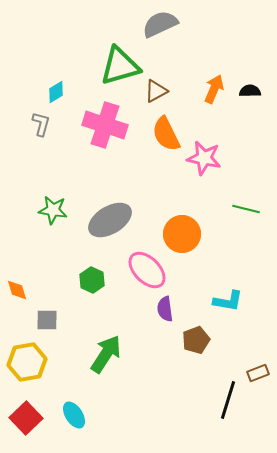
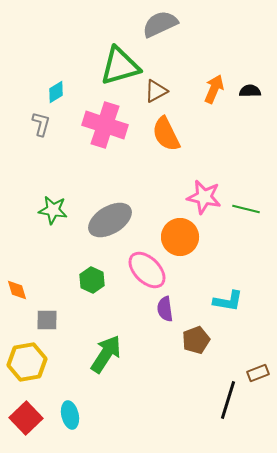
pink star: moved 39 px down
orange circle: moved 2 px left, 3 px down
cyan ellipse: moved 4 px left; rotated 20 degrees clockwise
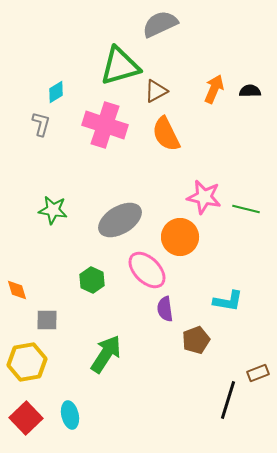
gray ellipse: moved 10 px right
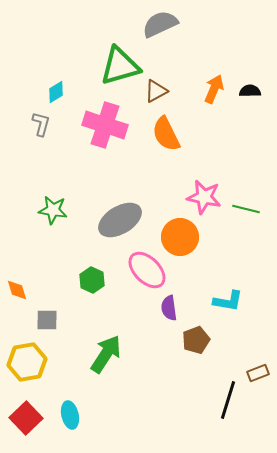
purple semicircle: moved 4 px right, 1 px up
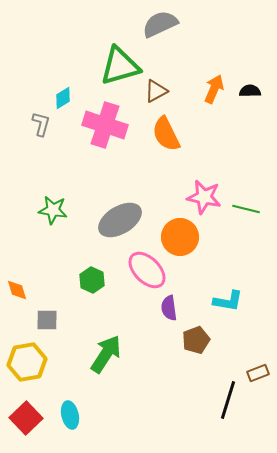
cyan diamond: moved 7 px right, 6 px down
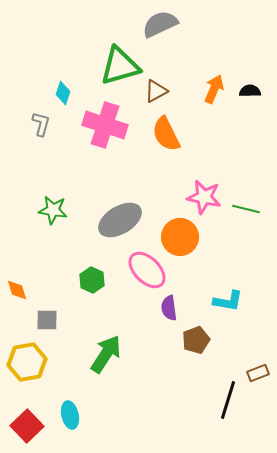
cyan diamond: moved 5 px up; rotated 40 degrees counterclockwise
red square: moved 1 px right, 8 px down
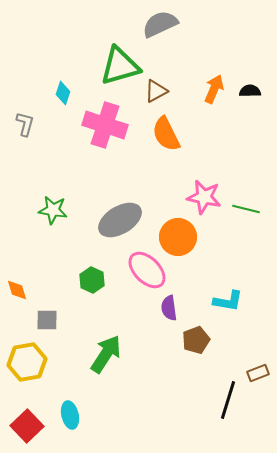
gray L-shape: moved 16 px left
orange circle: moved 2 px left
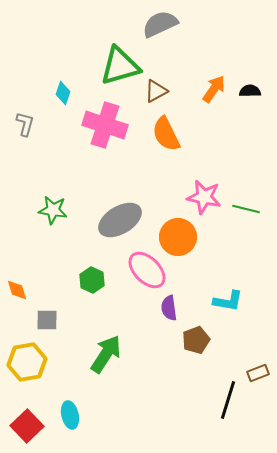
orange arrow: rotated 12 degrees clockwise
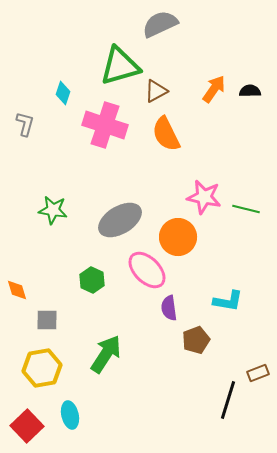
yellow hexagon: moved 15 px right, 6 px down
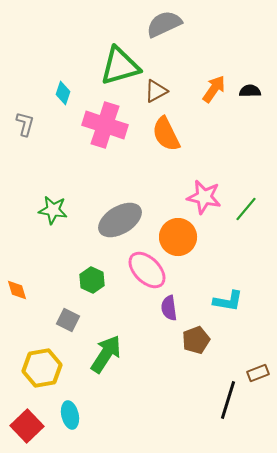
gray semicircle: moved 4 px right
green line: rotated 64 degrees counterclockwise
gray square: moved 21 px right; rotated 25 degrees clockwise
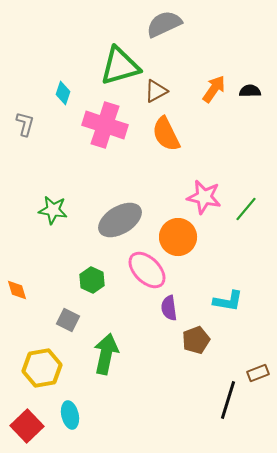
green arrow: rotated 21 degrees counterclockwise
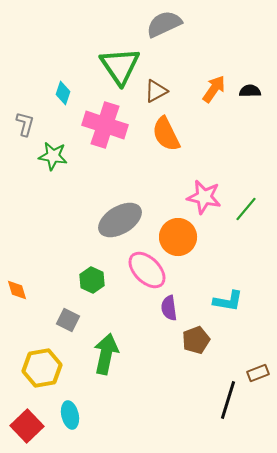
green triangle: rotated 48 degrees counterclockwise
green star: moved 54 px up
